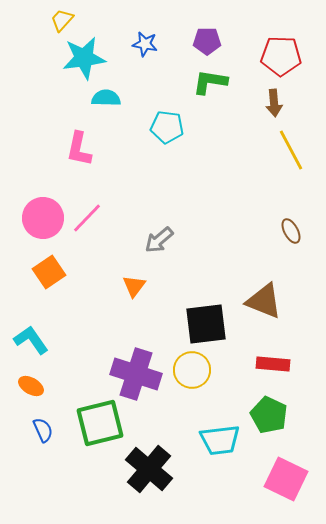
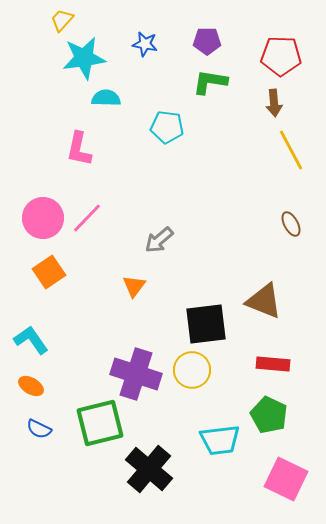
brown ellipse: moved 7 px up
blue semicircle: moved 4 px left, 1 px up; rotated 140 degrees clockwise
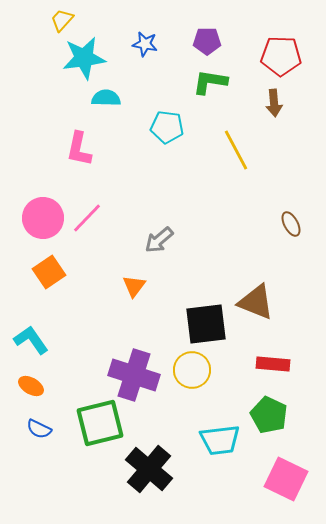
yellow line: moved 55 px left
brown triangle: moved 8 px left, 1 px down
purple cross: moved 2 px left, 1 px down
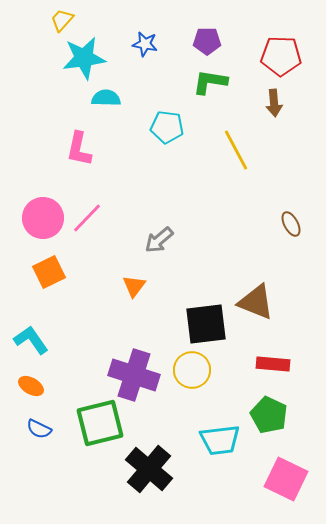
orange square: rotated 8 degrees clockwise
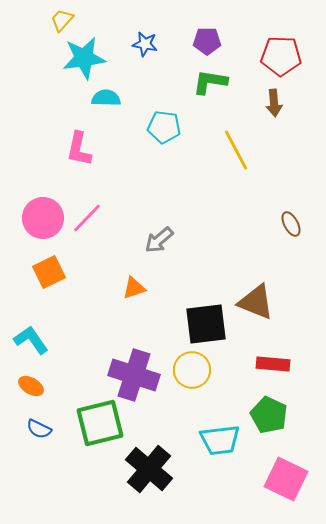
cyan pentagon: moved 3 px left
orange triangle: moved 2 px down; rotated 35 degrees clockwise
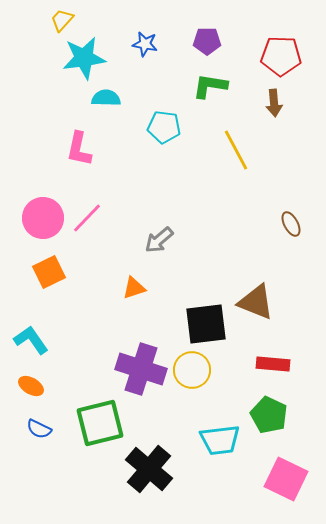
green L-shape: moved 4 px down
purple cross: moved 7 px right, 6 px up
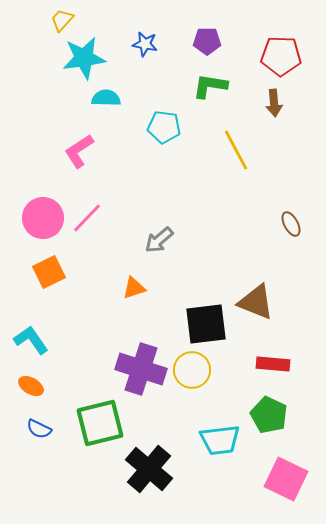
pink L-shape: moved 2 px down; rotated 45 degrees clockwise
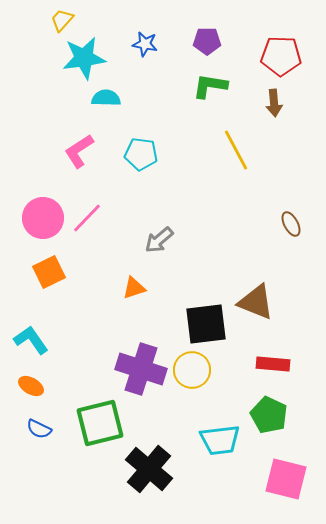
cyan pentagon: moved 23 px left, 27 px down
pink square: rotated 12 degrees counterclockwise
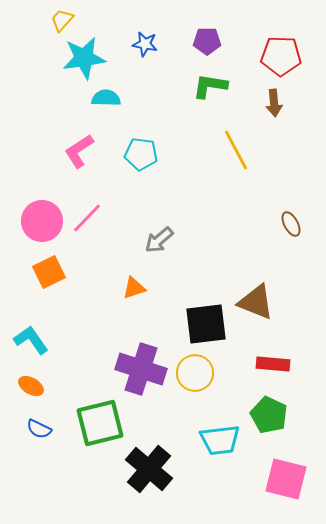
pink circle: moved 1 px left, 3 px down
yellow circle: moved 3 px right, 3 px down
